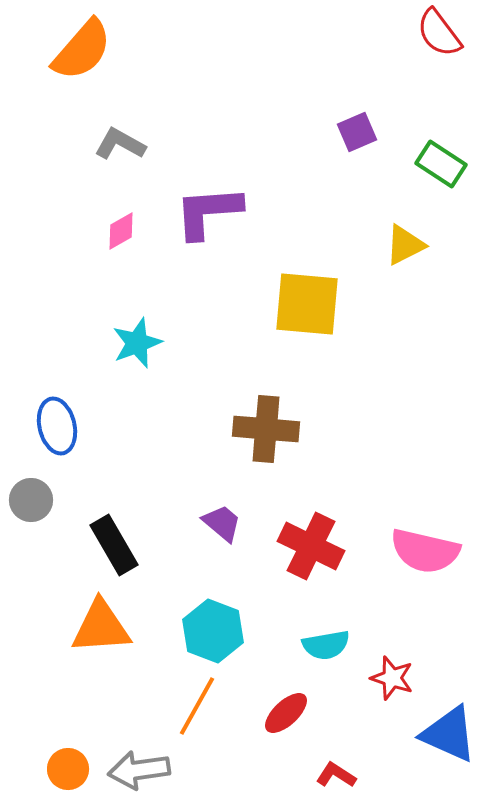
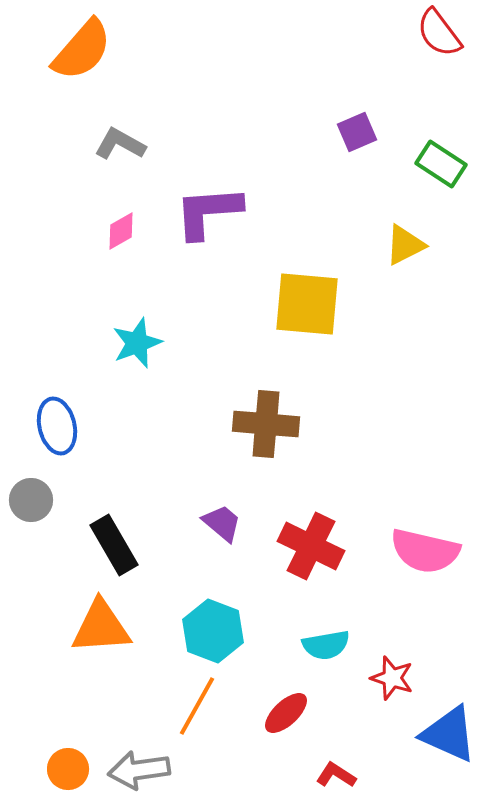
brown cross: moved 5 px up
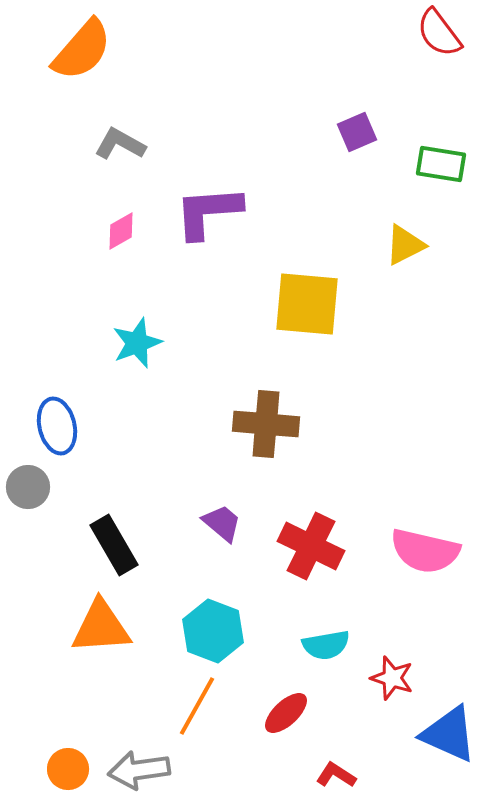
green rectangle: rotated 24 degrees counterclockwise
gray circle: moved 3 px left, 13 px up
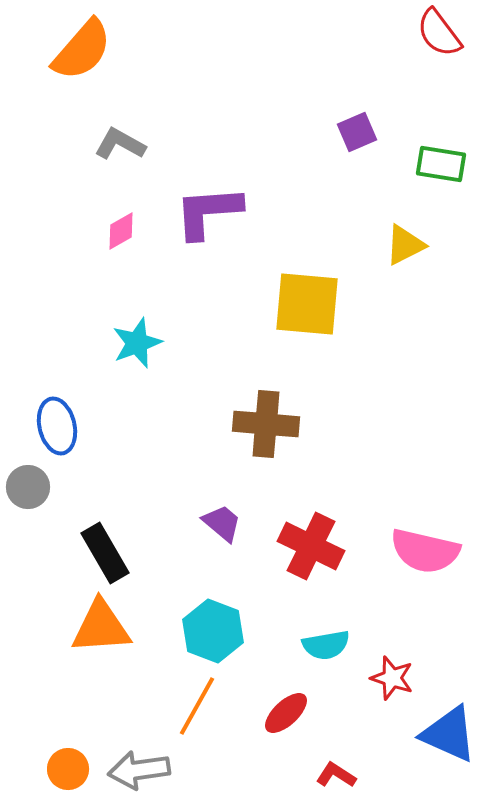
black rectangle: moved 9 px left, 8 px down
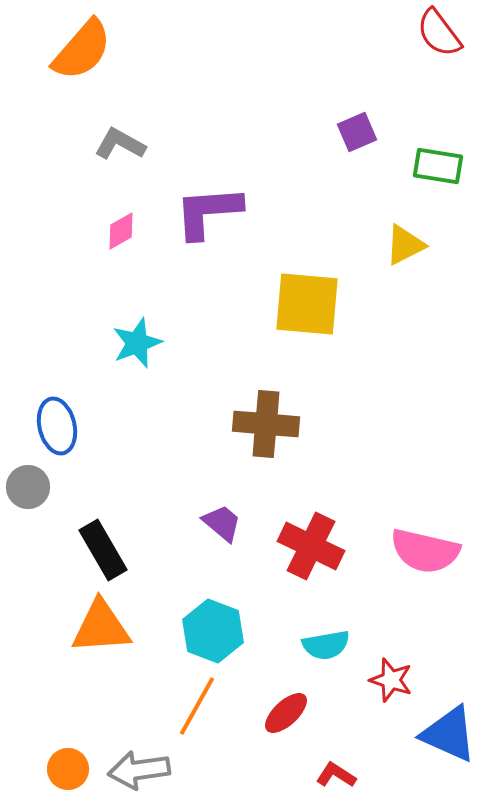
green rectangle: moved 3 px left, 2 px down
black rectangle: moved 2 px left, 3 px up
red star: moved 1 px left, 2 px down
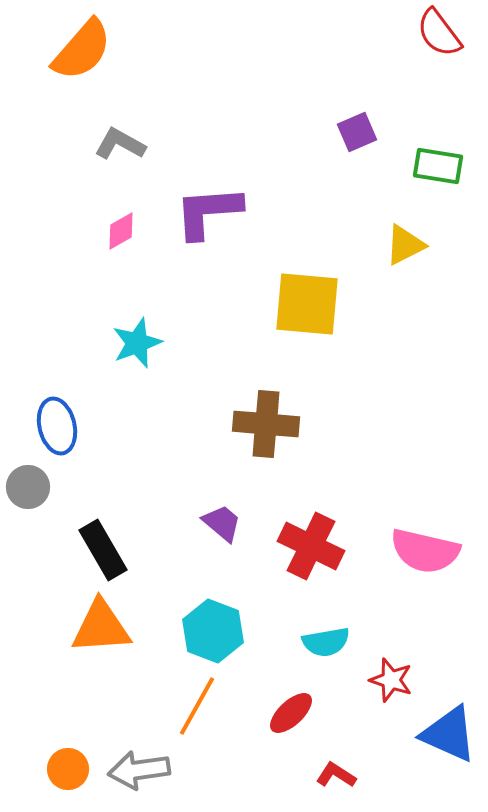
cyan semicircle: moved 3 px up
red ellipse: moved 5 px right
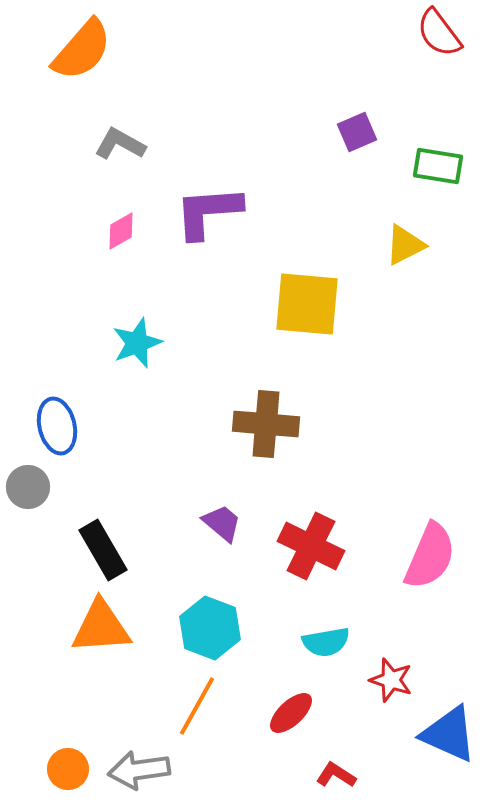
pink semicircle: moved 5 px right, 5 px down; rotated 80 degrees counterclockwise
cyan hexagon: moved 3 px left, 3 px up
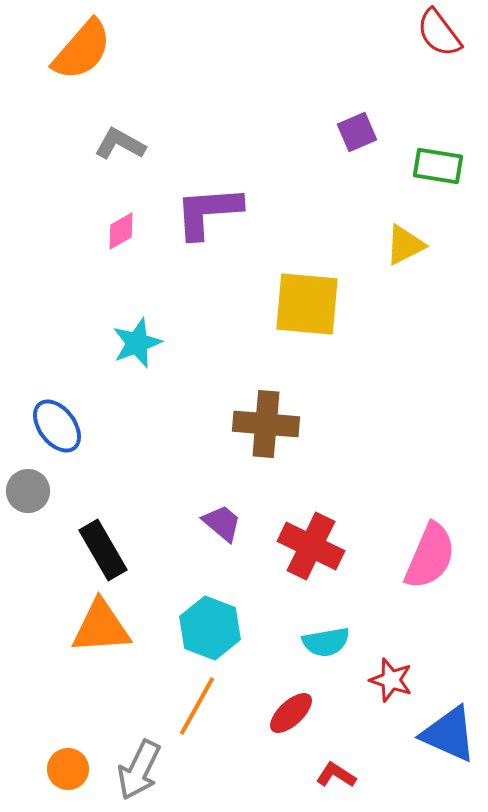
blue ellipse: rotated 24 degrees counterclockwise
gray circle: moved 4 px down
gray arrow: rotated 56 degrees counterclockwise
